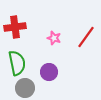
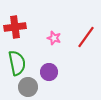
gray circle: moved 3 px right, 1 px up
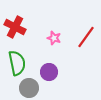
red cross: rotated 35 degrees clockwise
gray circle: moved 1 px right, 1 px down
